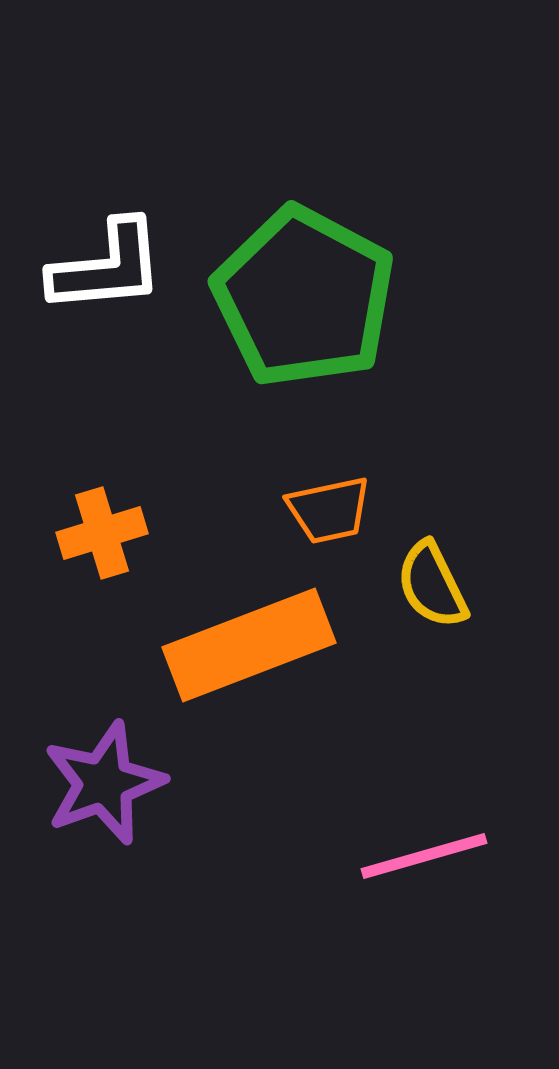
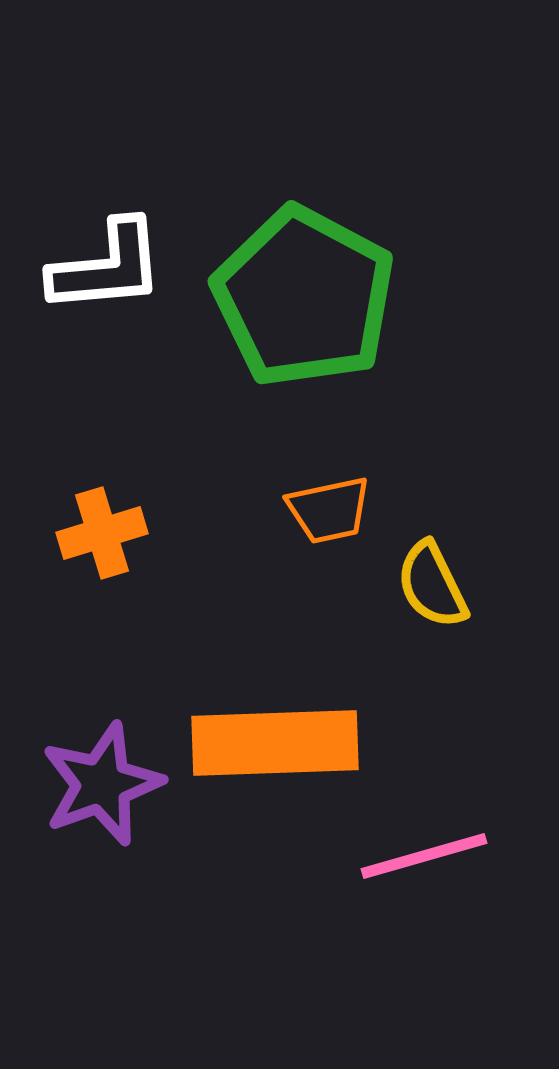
orange rectangle: moved 26 px right, 98 px down; rotated 19 degrees clockwise
purple star: moved 2 px left, 1 px down
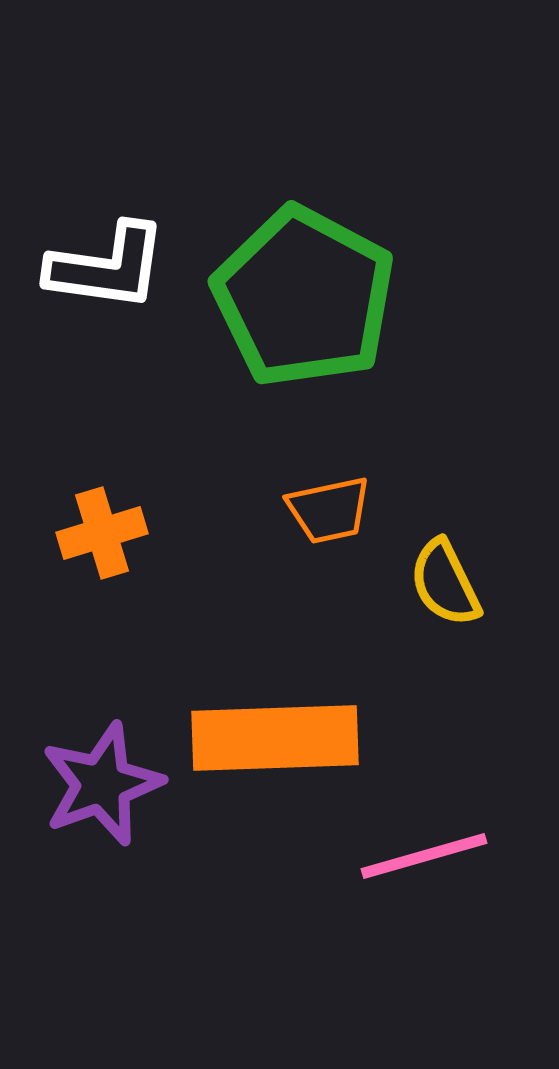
white L-shape: rotated 13 degrees clockwise
yellow semicircle: moved 13 px right, 2 px up
orange rectangle: moved 5 px up
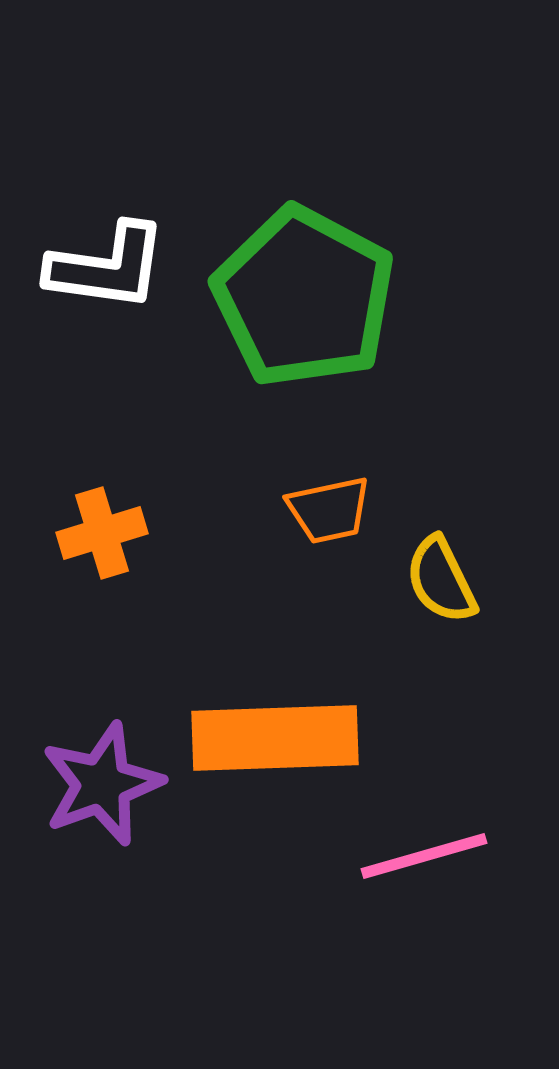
yellow semicircle: moved 4 px left, 3 px up
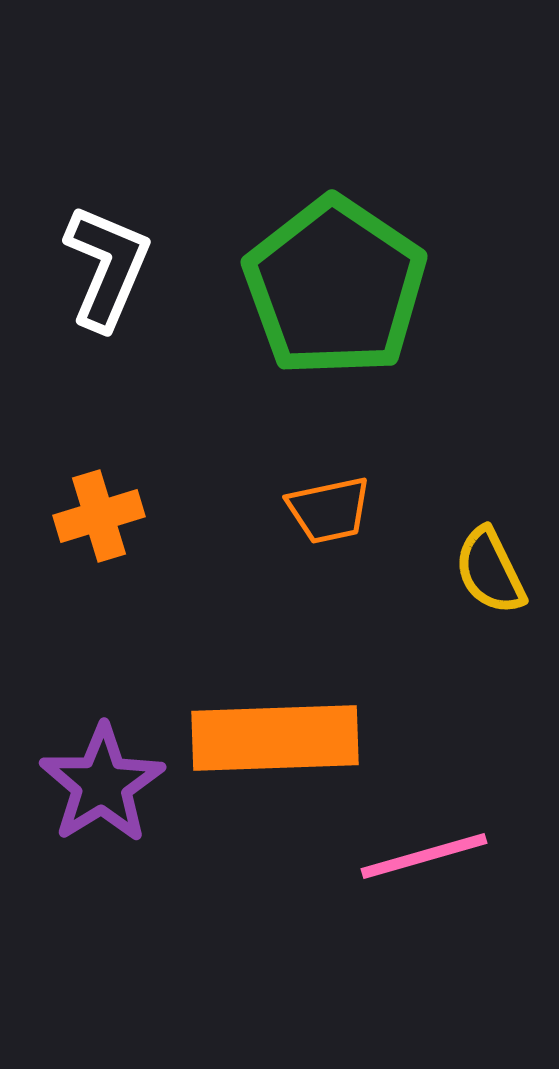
white L-shape: rotated 75 degrees counterclockwise
green pentagon: moved 31 px right, 10 px up; rotated 6 degrees clockwise
orange cross: moved 3 px left, 17 px up
yellow semicircle: moved 49 px right, 9 px up
purple star: rotated 12 degrees counterclockwise
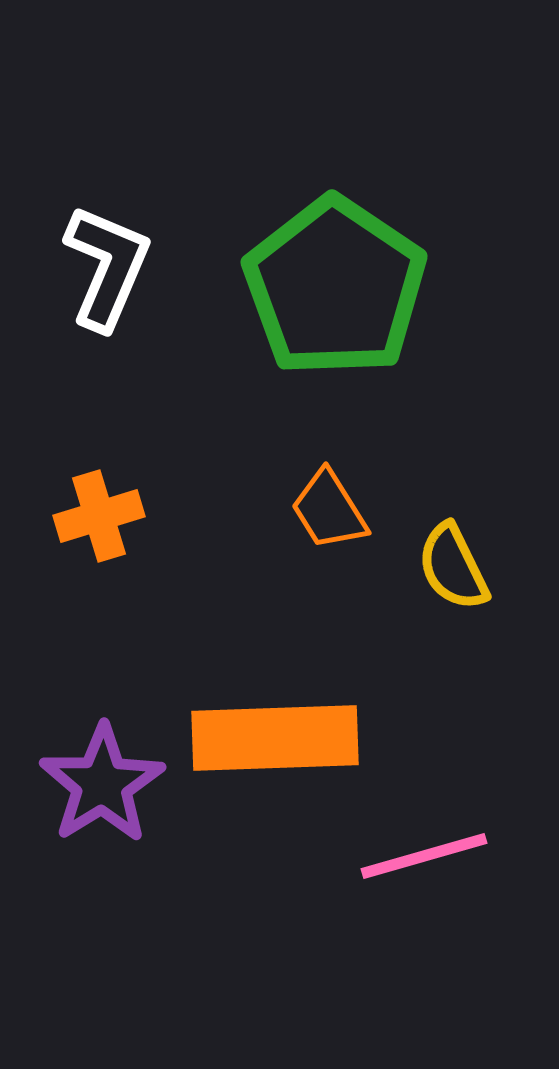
orange trapezoid: rotated 70 degrees clockwise
yellow semicircle: moved 37 px left, 4 px up
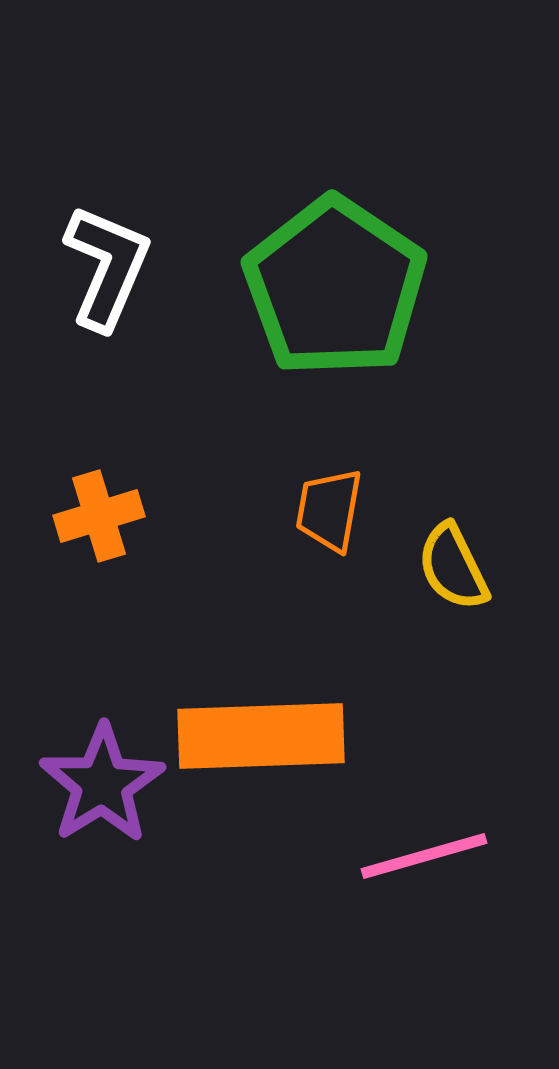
orange trapezoid: rotated 42 degrees clockwise
orange rectangle: moved 14 px left, 2 px up
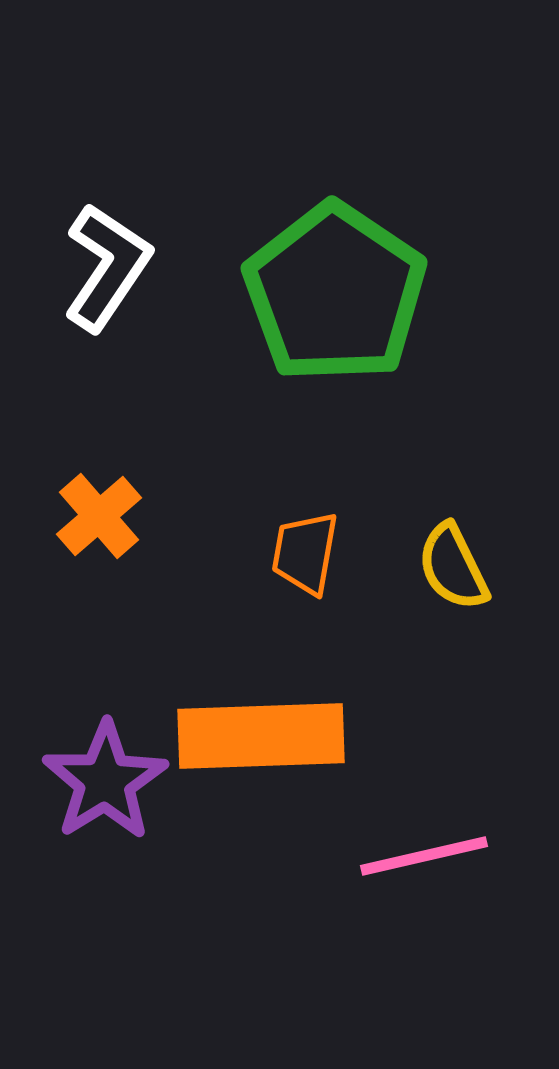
white L-shape: rotated 11 degrees clockwise
green pentagon: moved 6 px down
orange trapezoid: moved 24 px left, 43 px down
orange cross: rotated 24 degrees counterclockwise
purple star: moved 3 px right, 3 px up
pink line: rotated 3 degrees clockwise
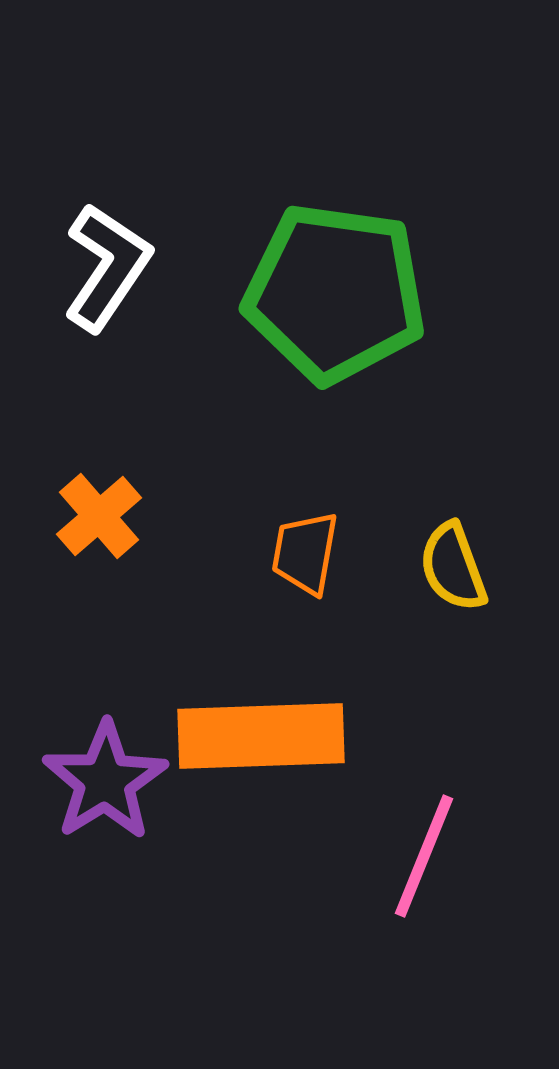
green pentagon: rotated 26 degrees counterclockwise
yellow semicircle: rotated 6 degrees clockwise
pink line: rotated 55 degrees counterclockwise
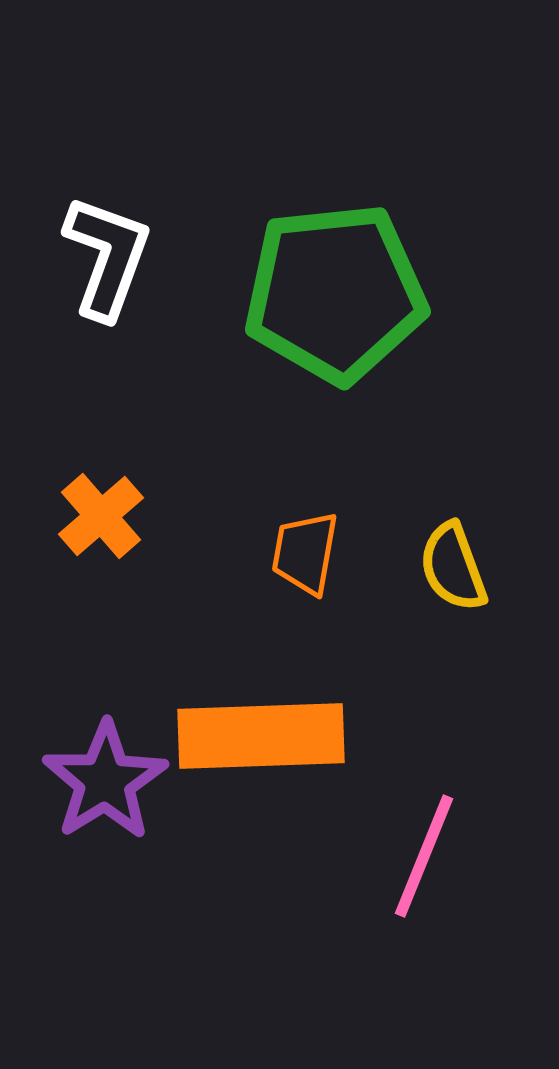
white L-shape: moved 10 px up; rotated 14 degrees counterclockwise
green pentagon: rotated 14 degrees counterclockwise
orange cross: moved 2 px right
